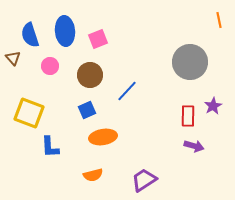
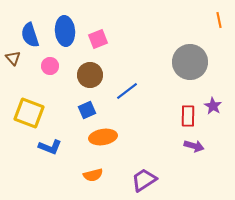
blue line: rotated 10 degrees clockwise
purple star: rotated 12 degrees counterclockwise
blue L-shape: rotated 65 degrees counterclockwise
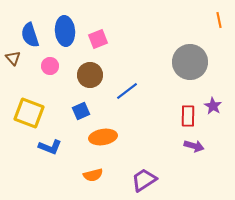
blue square: moved 6 px left, 1 px down
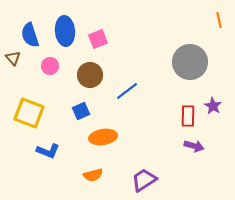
blue L-shape: moved 2 px left, 4 px down
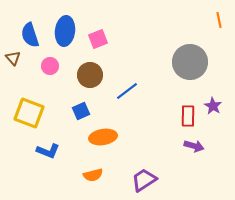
blue ellipse: rotated 12 degrees clockwise
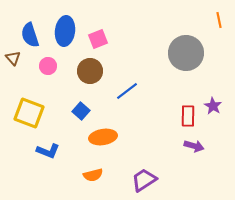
gray circle: moved 4 px left, 9 px up
pink circle: moved 2 px left
brown circle: moved 4 px up
blue square: rotated 24 degrees counterclockwise
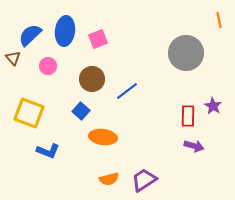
blue semicircle: rotated 65 degrees clockwise
brown circle: moved 2 px right, 8 px down
orange ellipse: rotated 16 degrees clockwise
orange semicircle: moved 16 px right, 4 px down
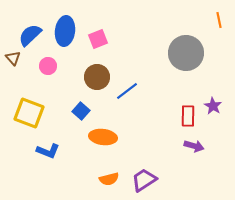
brown circle: moved 5 px right, 2 px up
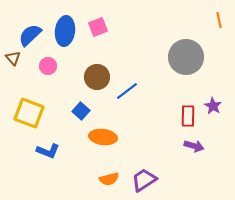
pink square: moved 12 px up
gray circle: moved 4 px down
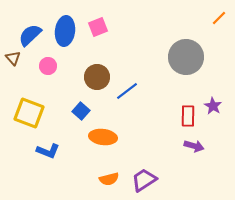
orange line: moved 2 px up; rotated 56 degrees clockwise
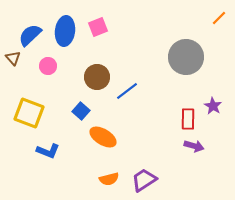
red rectangle: moved 3 px down
orange ellipse: rotated 24 degrees clockwise
